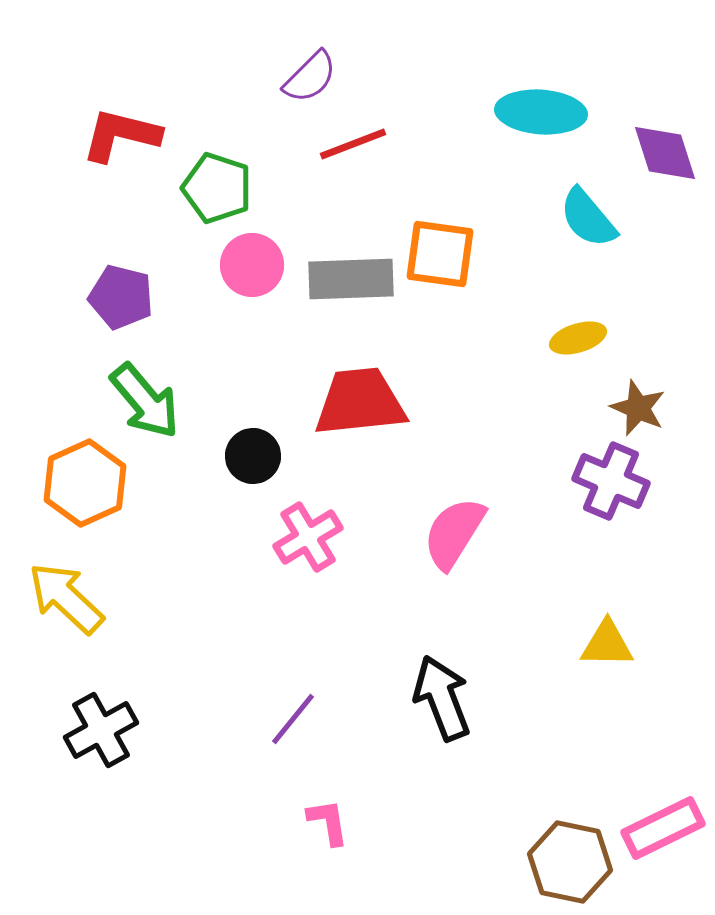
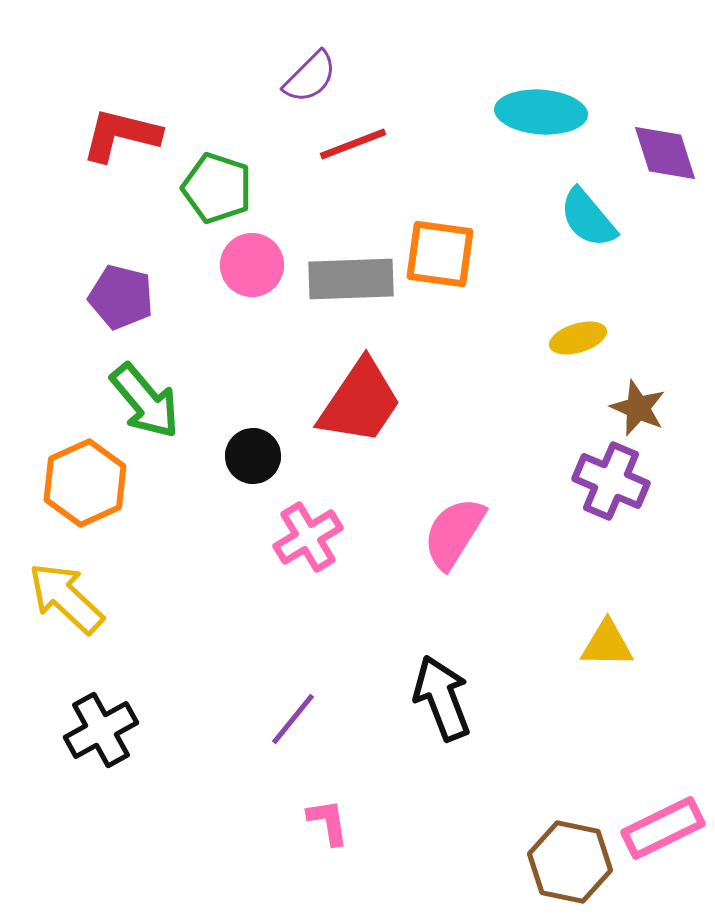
red trapezoid: rotated 130 degrees clockwise
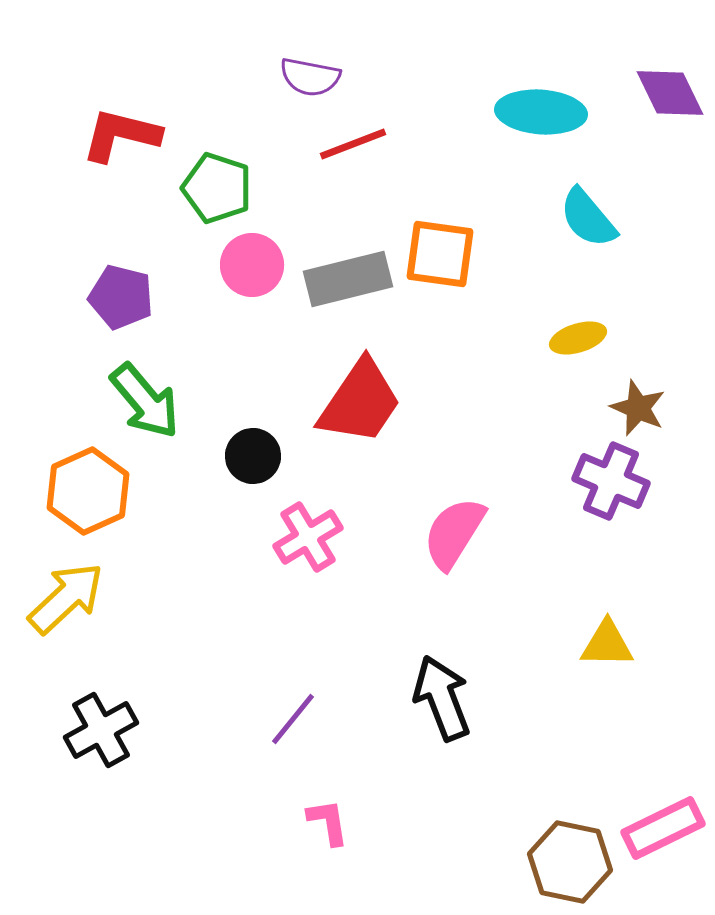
purple semicircle: rotated 56 degrees clockwise
purple diamond: moved 5 px right, 60 px up; rotated 8 degrees counterclockwise
gray rectangle: moved 3 px left; rotated 12 degrees counterclockwise
orange hexagon: moved 3 px right, 8 px down
yellow arrow: rotated 94 degrees clockwise
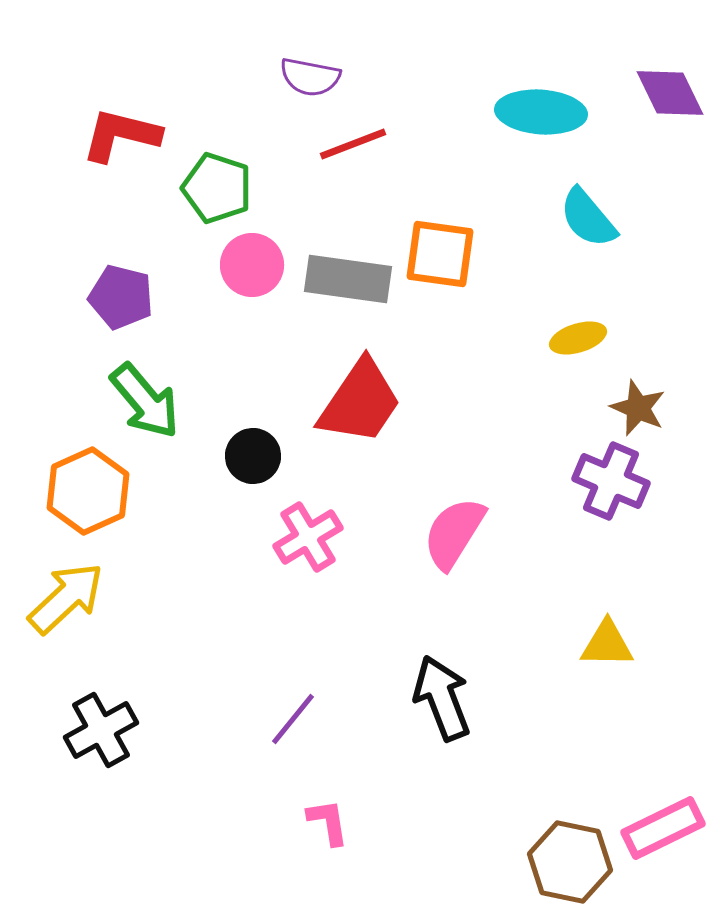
gray rectangle: rotated 22 degrees clockwise
